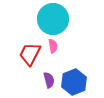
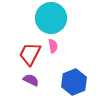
cyan circle: moved 2 px left, 1 px up
purple semicircle: moved 18 px left; rotated 49 degrees counterclockwise
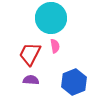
pink semicircle: moved 2 px right
purple semicircle: rotated 21 degrees counterclockwise
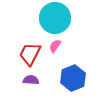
cyan circle: moved 4 px right
pink semicircle: rotated 136 degrees counterclockwise
blue hexagon: moved 1 px left, 4 px up
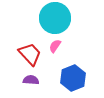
red trapezoid: rotated 110 degrees clockwise
